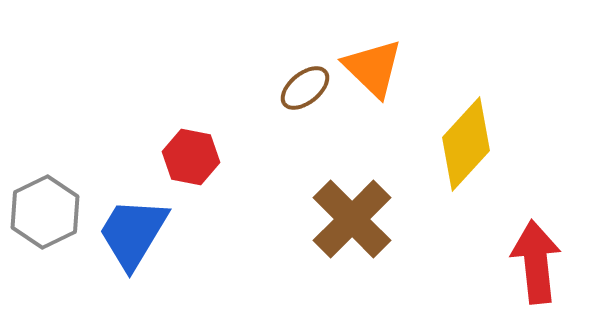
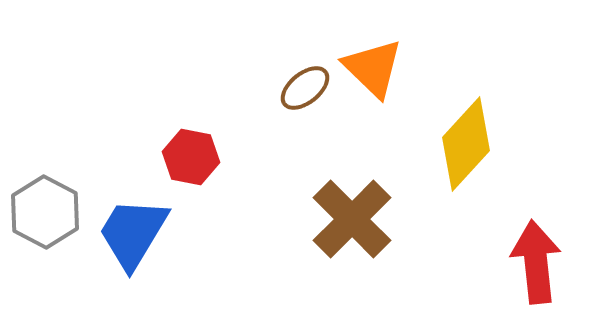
gray hexagon: rotated 6 degrees counterclockwise
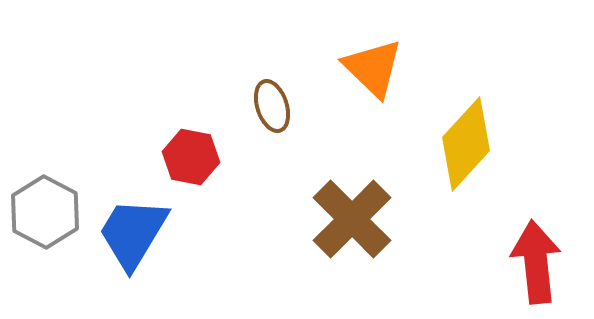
brown ellipse: moved 33 px left, 18 px down; rotated 69 degrees counterclockwise
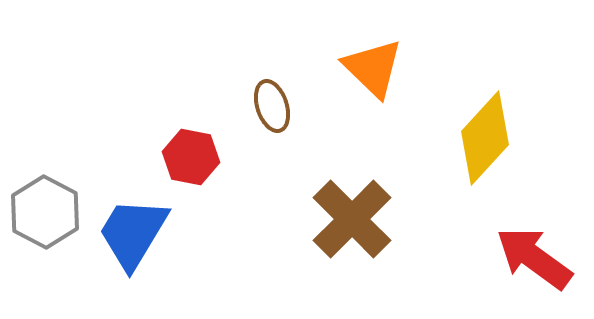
yellow diamond: moved 19 px right, 6 px up
red arrow: moved 2 px left, 4 px up; rotated 48 degrees counterclockwise
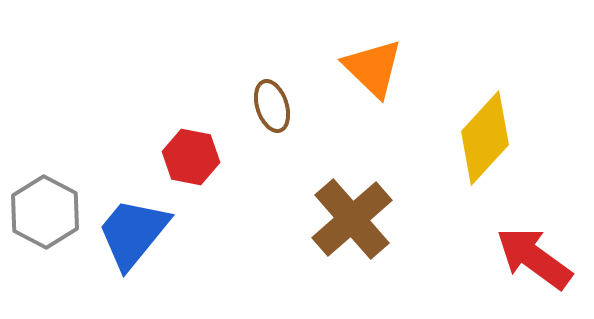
brown cross: rotated 4 degrees clockwise
blue trapezoid: rotated 8 degrees clockwise
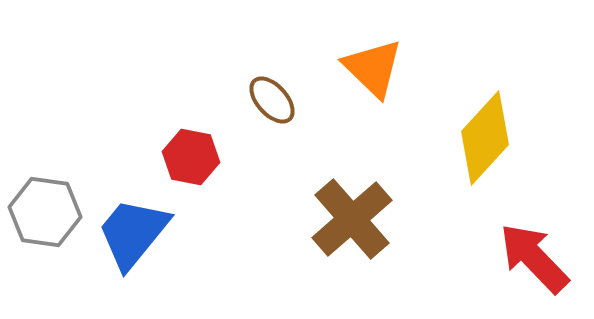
brown ellipse: moved 6 px up; rotated 24 degrees counterclockwise
gray hexagon: rotated 20 degrees counterclockwise
red arrow: rotated 10 degrees clockwise
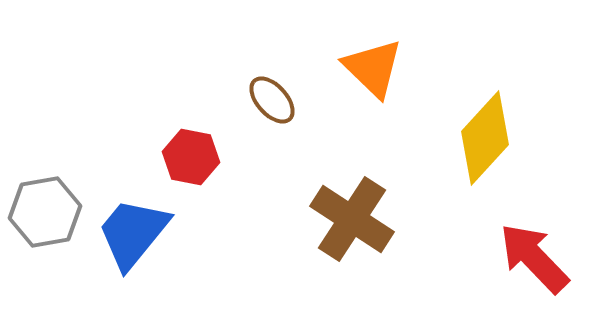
gray hexagon: rotated 18 degrees counterclockwise
brown cross: rotated 16 degrees counterclockwise
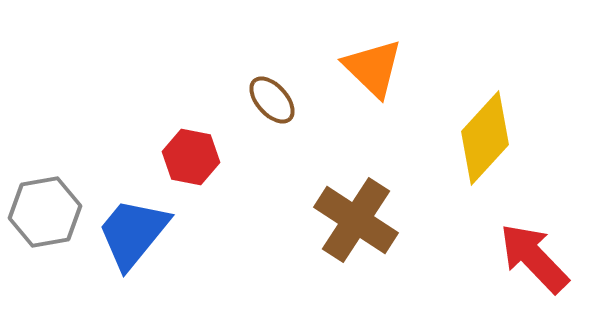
brown cross: moved 4 px right, 1 px down
